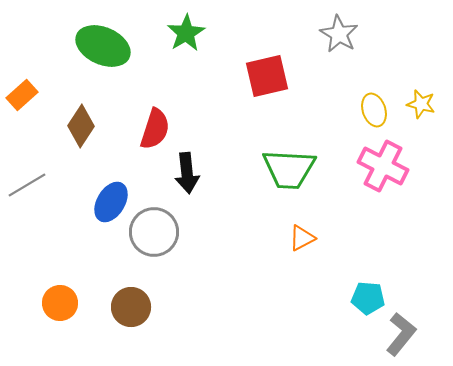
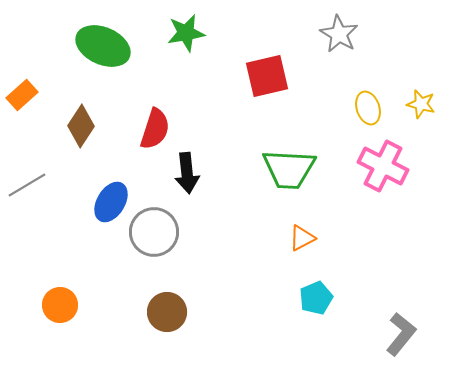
green star: rotated 21 degrees clockwise
yellow ellipse: moved 6 px left, 2 px up
cyan pentagon: moved 52 px left; rotated 28 degrees counterclockwise
orange circle: moved 2 px down
brown circle: moved 36 px right, 5 px down
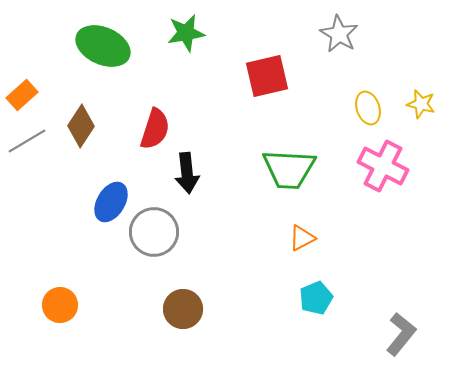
gray line: moved 44 px up
brown circle: moved 16 px right, 3 px up
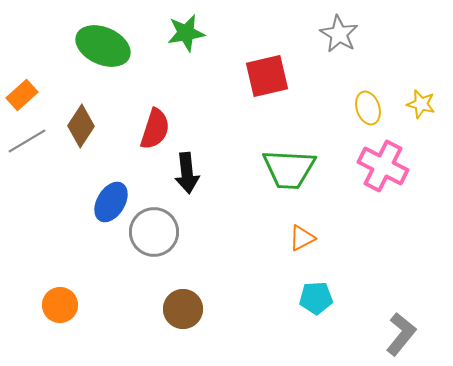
cyan pentagon: rotated 20 degrees clockwise
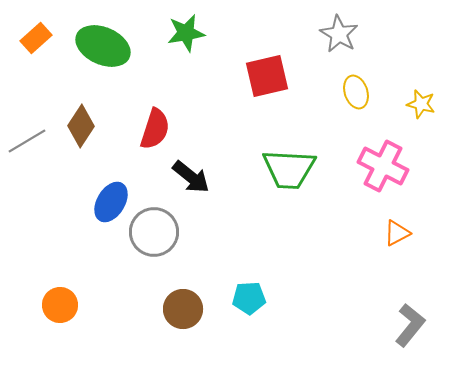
orange rectangle: moved 14 px right, 57 px up
yellow ellipse: moved 12 px left, 16 px up
black arrow: moved 4 px right, 4 px down; rotated 45 degrees counterclockwise
orange triangle: moved 95 px right, 5 px up
cyan pentagon: moved 67 px left
gray L-shape: moved 9 px right, 9 px up
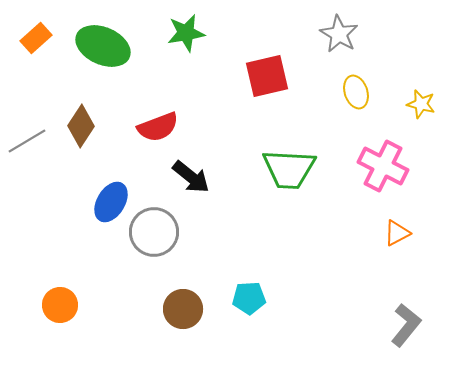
red semicircle: moved 3 px right, 2 px up; rotated 51 degrees clockwise
gray L-shape: moved 4 px left
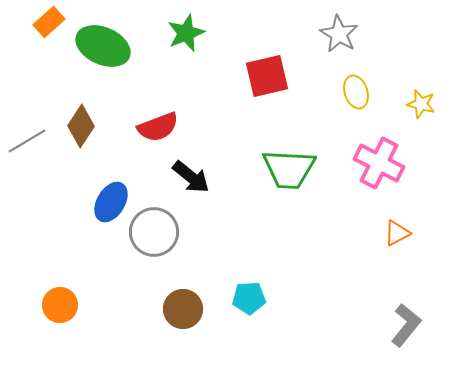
green star: rotated 12 degrees counterclockwise
orange rectangle: moved 13 px right, 16 px up
pink cross: moved 4 px left, 3 px up
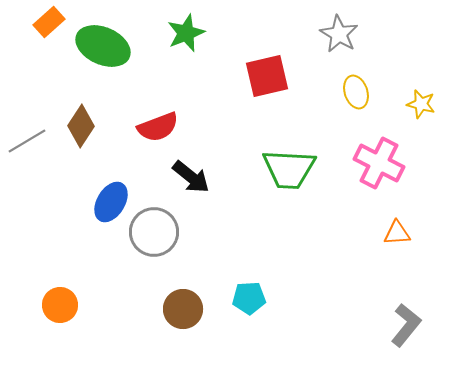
orange triangle: rotated 24 degrees clockwise
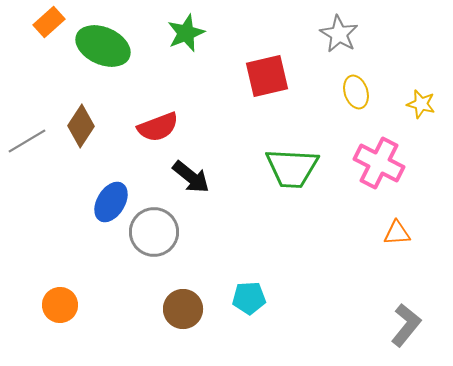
green trapezoid: moved 3 px right, 1 px up
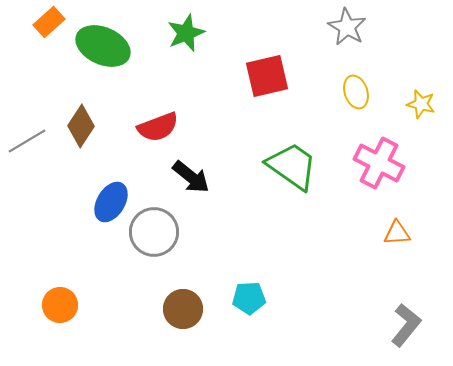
gray star: moved 8 px right, 7 px up
green trapezoid: moved 2 px up; rotated 148 degrees counterclockwise
